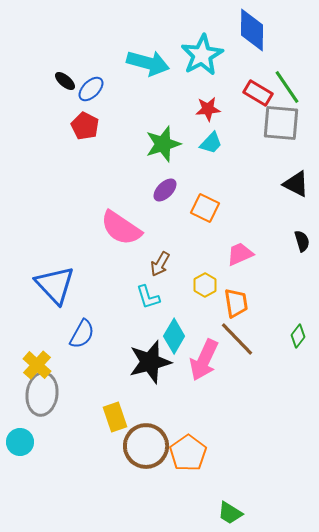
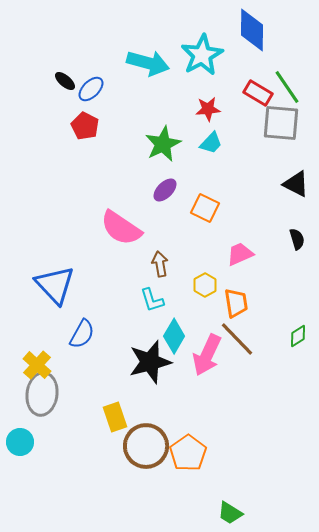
green star: rotated 9 degrees counterclockwise
black semicircle: moved 5 px left, 2 px up
brown arrow: rotated 140 degrees clockwise
cyan L-shape: moved 4 px right, 3 px down
green diamond: rotated 20 degrees clockwise
pink arrow: moved 3 px right, 5 px up
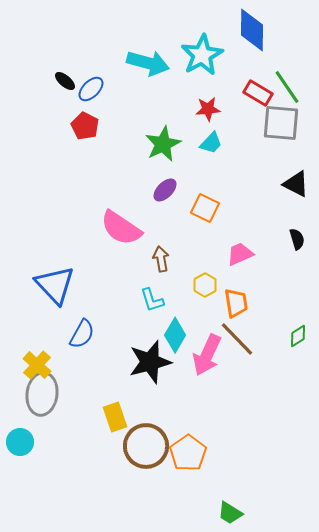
brown arrow: moved 1 px right, 5 px up
cyan diamond: moved 1 px right, 1 px up
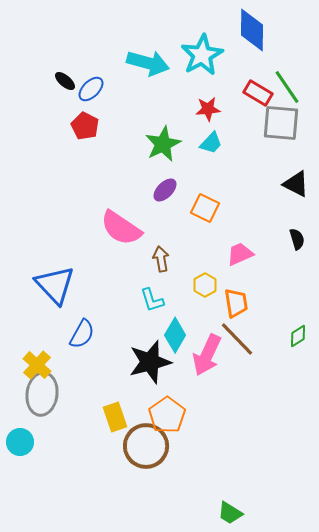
orange pentagon: moved 21 px left, 38 px up
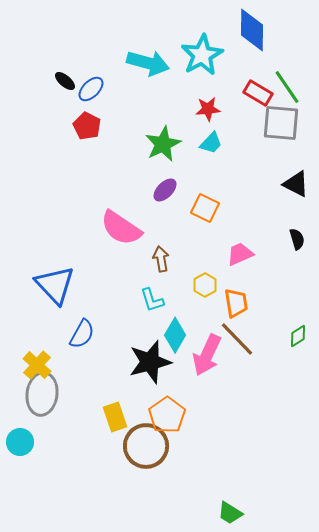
red pentagon: moved 2 px right
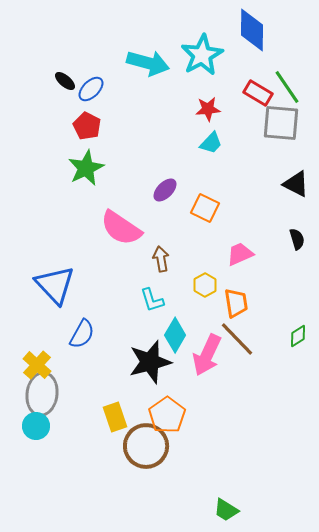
green star: moved 77 px left, 24 px down
cyan circle: moved 16 px right, 16 px up
green trapezoid: moved 4 px left, 3 px up
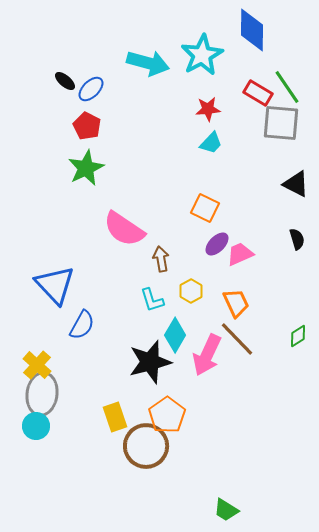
purple ellipse: moved 52 px right, 54 px down
pink semicircle: moved 3 px right, 1 px down
yellow hexagon: moved 14 px left, 6 px down
orange trapezoid: rotated 16 degrees counterclockwise
blue semicircle: moved 9 px up
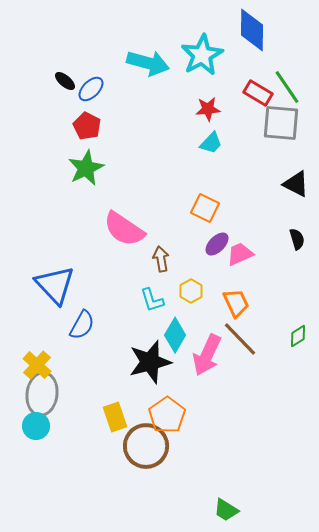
brown line: moved 3 px right
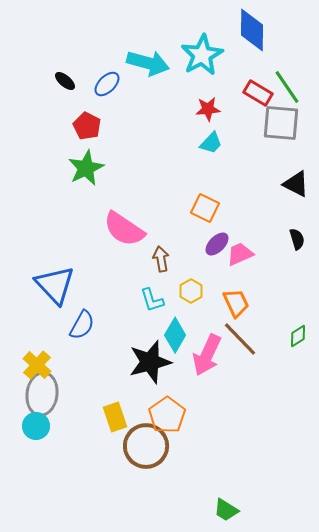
blue ellipse: moved 16 px right, 5 px up
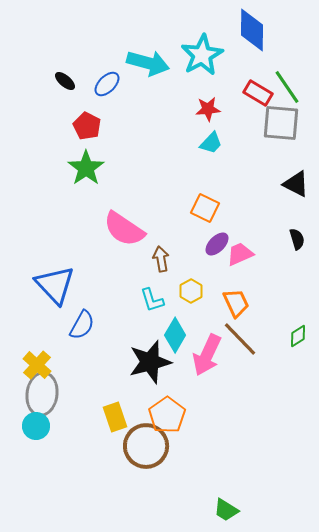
green star: rotated 9 degrees counterclockwise
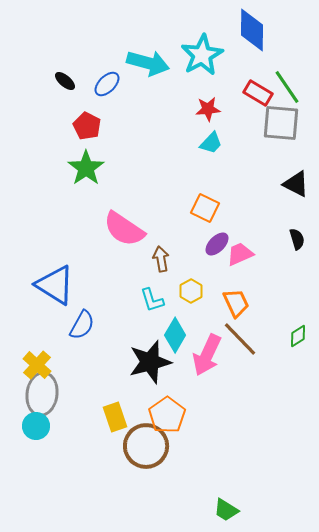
blue triangle: rotated 15 degrees counterclockwise
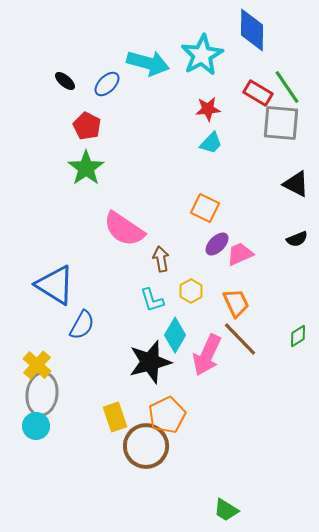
black semicircle: rotated 85 degrees clockwise
orange pentagon: rotated 9 degrees clockwise
